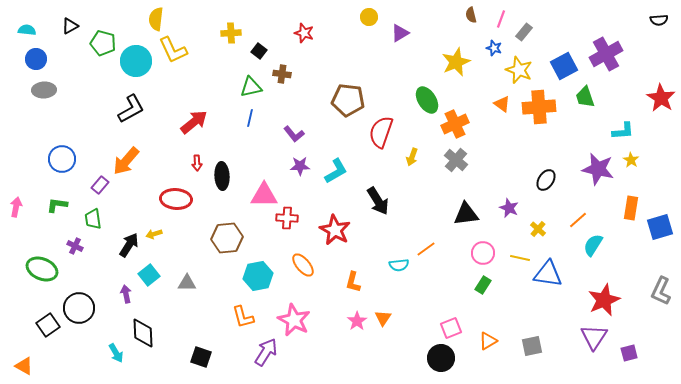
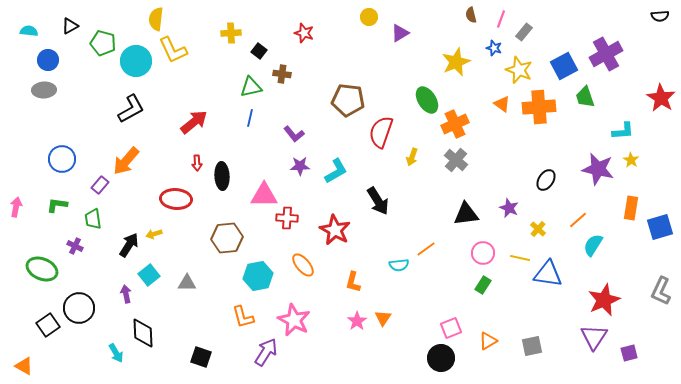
black semicircle at (659, 20): moved 1 px right, 4 px up
cyan semicircle at (27, 30): moved 2 px right, 1 px down
blue circle at (36, 59): moved 12 px right, 1 px down
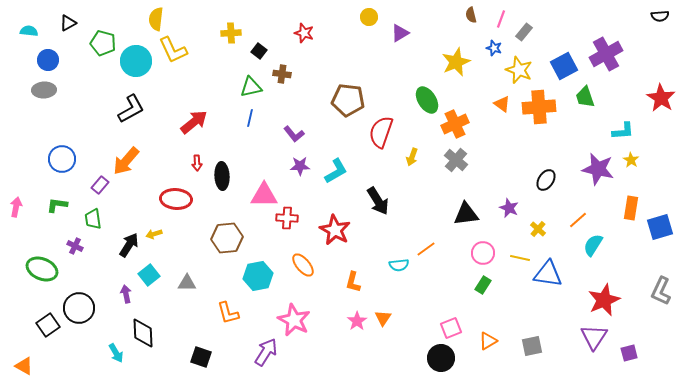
black triangle at (70, 26): moved 2 px left, 3 px up
orange L-shape at (243, 317): moved 15 px left, 4 px up
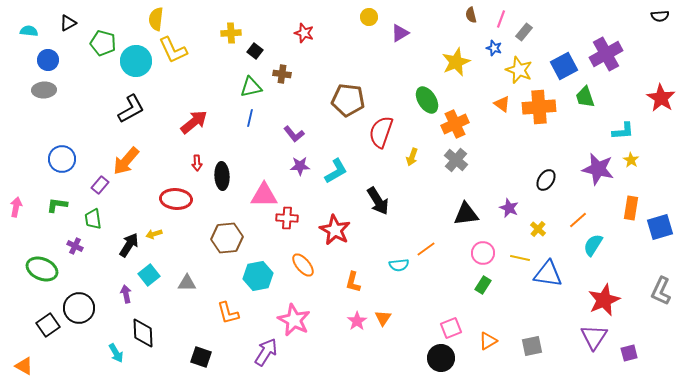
black square at (259, 51): moved 4 px left
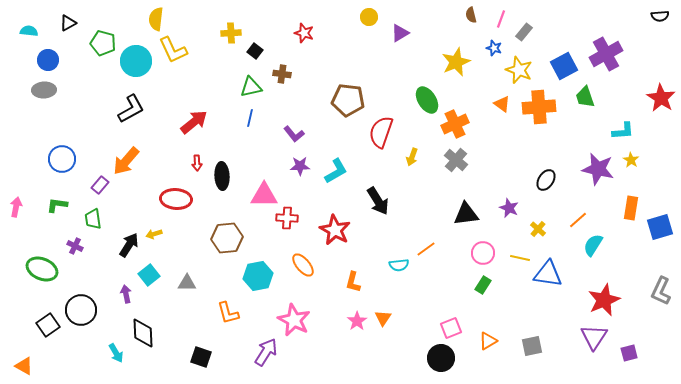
black circle at (79, 308): moved 2 px right, 2 px down
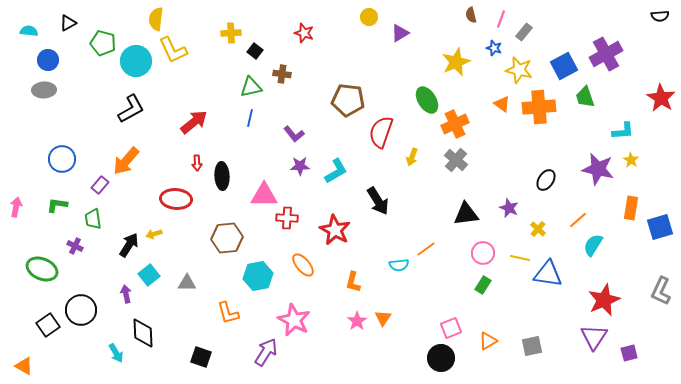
yellow star at (519, 70): rotated 8 degrees counterclockwise
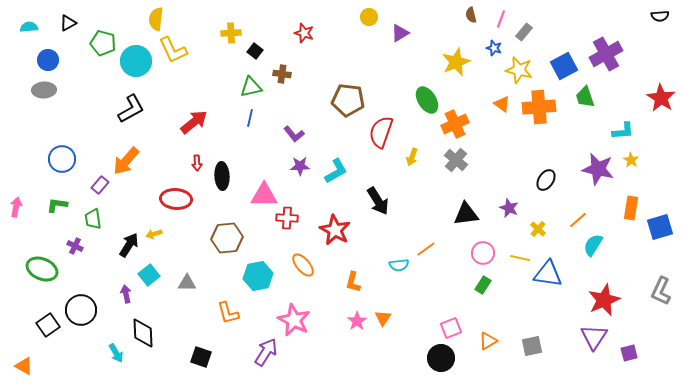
cyan semicircle at (29, 31): moved 4 px up; rotated 12 degrees counterclockwise
